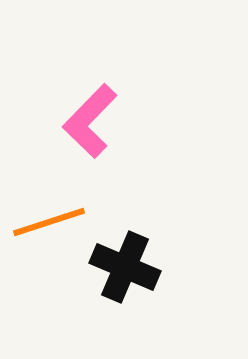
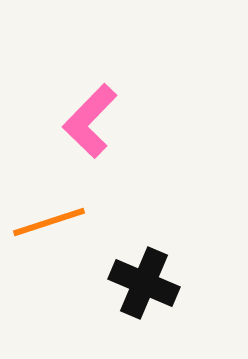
black cross: moved 19 px right, 16 px down
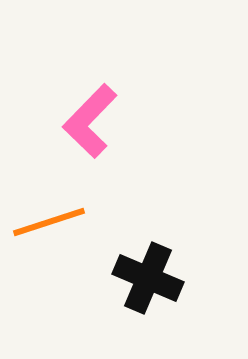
black cross: moved 4 px right, 5 px up
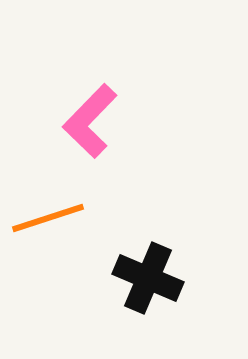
orange line: moved 1 px left, 4 px up
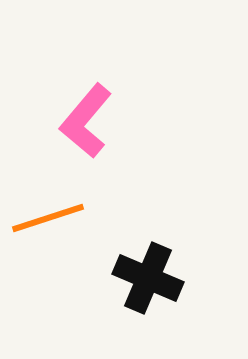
pink L-shape: moved 4 px left; rotated 4 degrees counterclockwise
